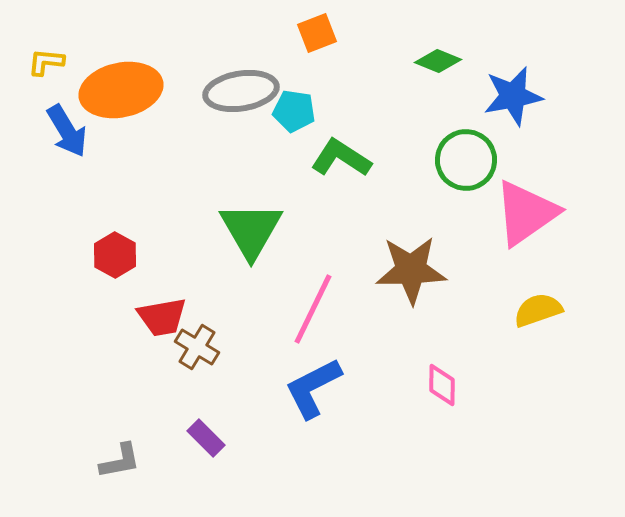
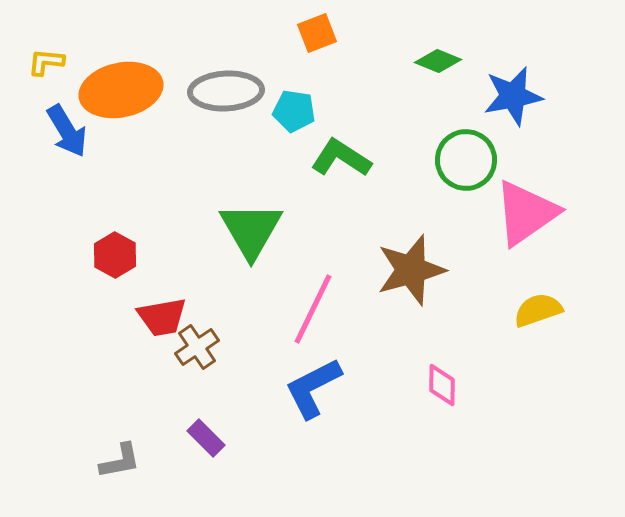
gray ellipse: moved 15 px left; rotated 6 degrees clockwise
brown star: rotated 14 degrees counterclockwise
brown cross: rotated 24 degrees clockwise
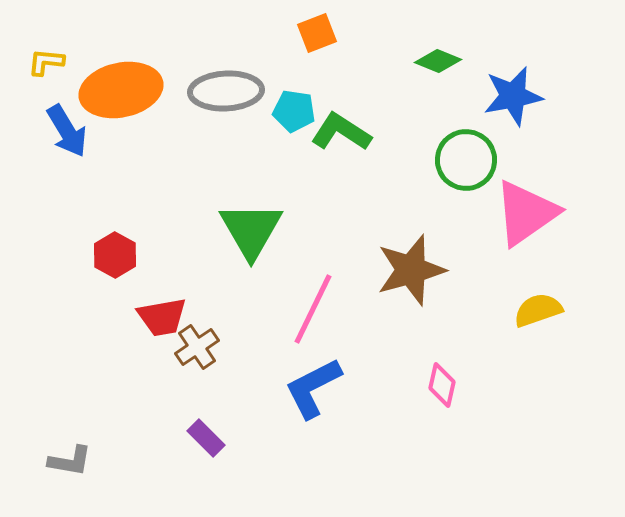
green L-shape: moved 26 px up
pink diamond: rotated 12 degrees clockwise
gray L-shape: moved 50 px left; rotated 21 degrees clockwise
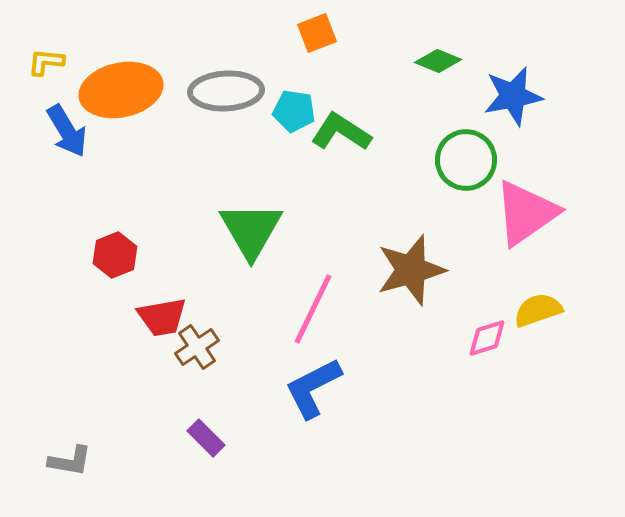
red hexagon: rotated 9 degrees clockwise
pink diamond: moved 45 px right, 47 px up; rotated 60 degrees clockwise
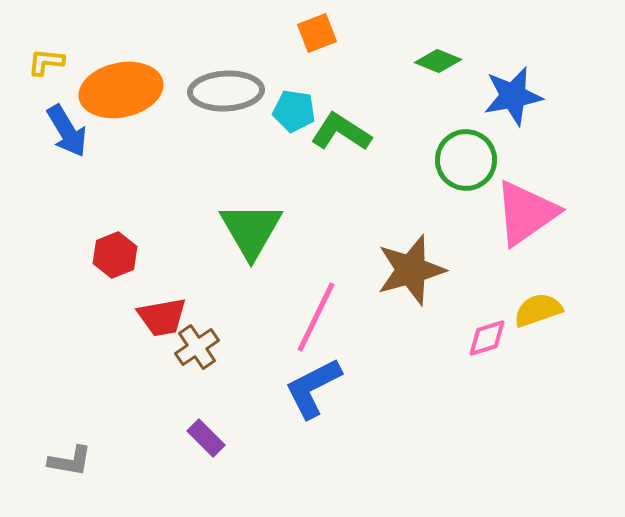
pink line: moved 3 px right, 8 px down
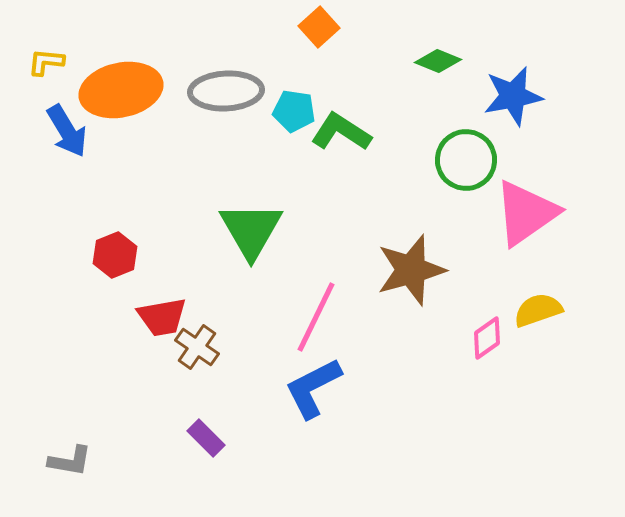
orange square: moved 2 px right, 6 px up; rotated 21 degrees counterclockwise
pink diamond: rotated 18 degrees counterclockwise
brown cross: rotated 21 degrees counterclockwise
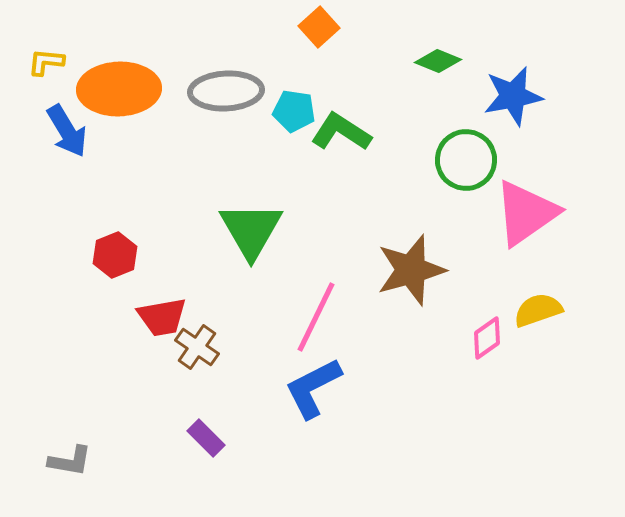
orange ellipse: moved 2 px left, 1 px up; rotated 10 degrees clockwise
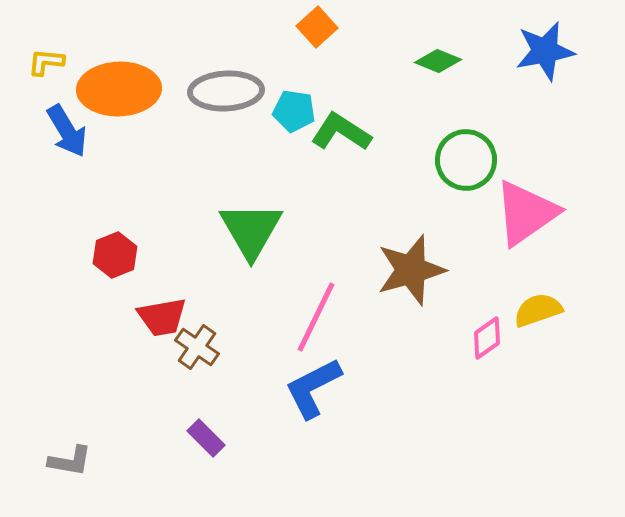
orange square: moved 2 px left
blue star: moved 32 px right, 45 px up
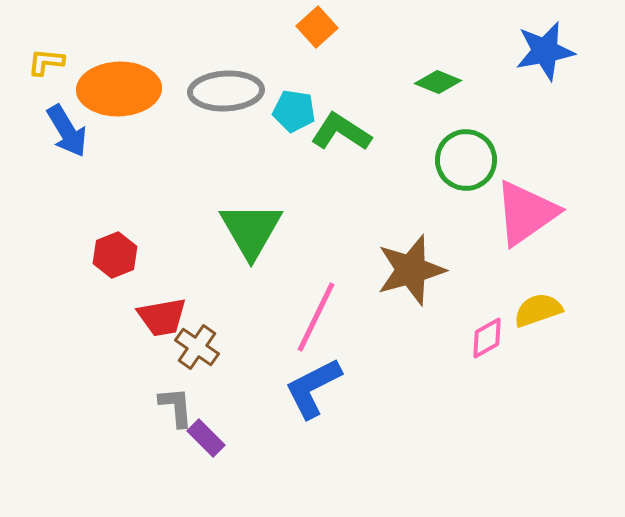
green diamond: moved 21 px down
pink diamond: rotated 6 degrees clockwise
gray L-shape: moved 106 px right, 54 px up; rotated 105 degrees counterclockwise
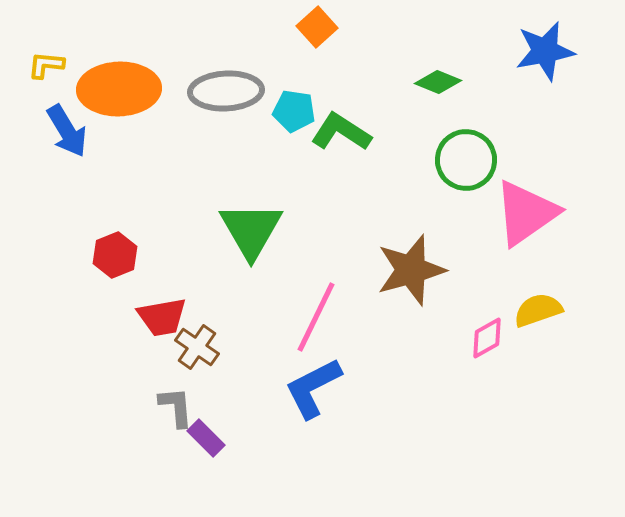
yellow L-shape: moved 3 px down
